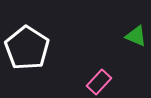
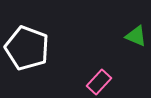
white pentagon: rotated 12 degrees counterclockwise
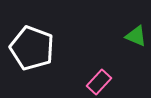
white pentagon: moved 5 px right
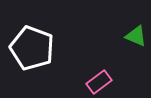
pink rectangle: rotated 10 degrees clockwise
